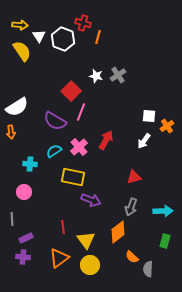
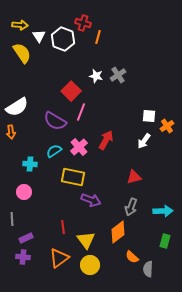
yellow semicircle: moved 2 px down
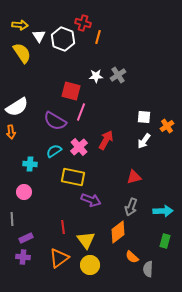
white star: rotated 16 degrees counterclockwise
red square: rotated 30 degrees counterclockwise
white square: moved 5 px left, 1 px down
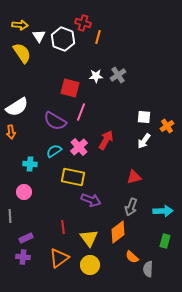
red square: moved 1 px left, 3 px up
gray line: moved 2 px left, 3 px up
yellow triangle: moved 3 px right, 2 px up
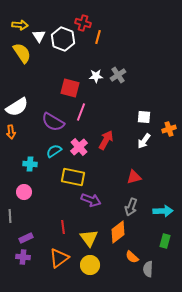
purple semicircle: moved 2 px left, 1 px down
orange cross: moved 2 px right, 3 px down; rotated 16 degrees clockwise
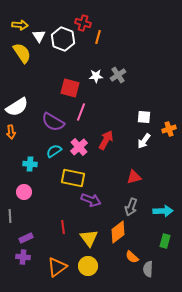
yellow rectangle: moved 1 px down
orange triangle: moved 2 px left, 9 px down
yellow circle: moved 2 px left, 1 px down
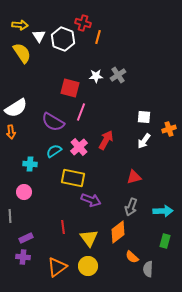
white semicircle: moved 1 px left, 1 px down
